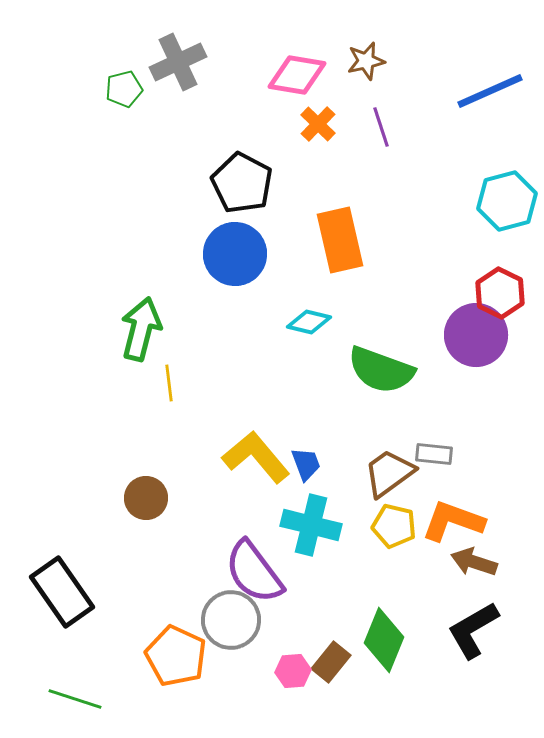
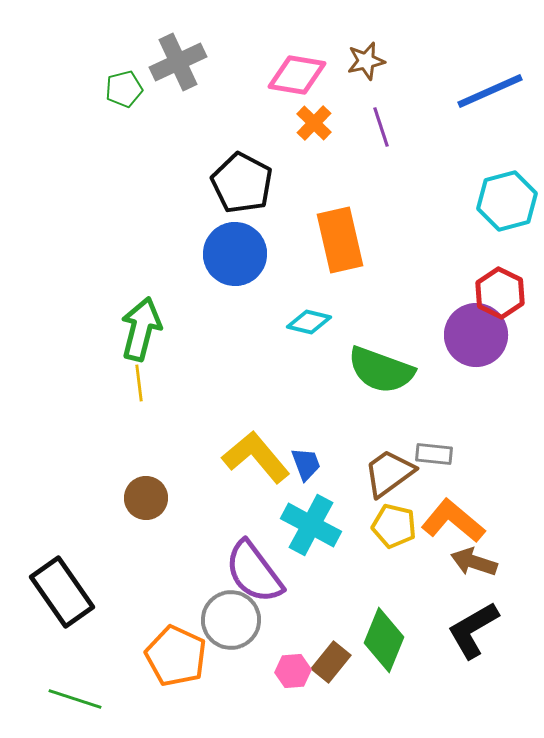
orange cross: moved 4 px left, 1 px up
yellow line: moved 30 px left
orange L-shape: rotated 20 degrees clockwise
cyan cross: rotated 14 degrees clockwise
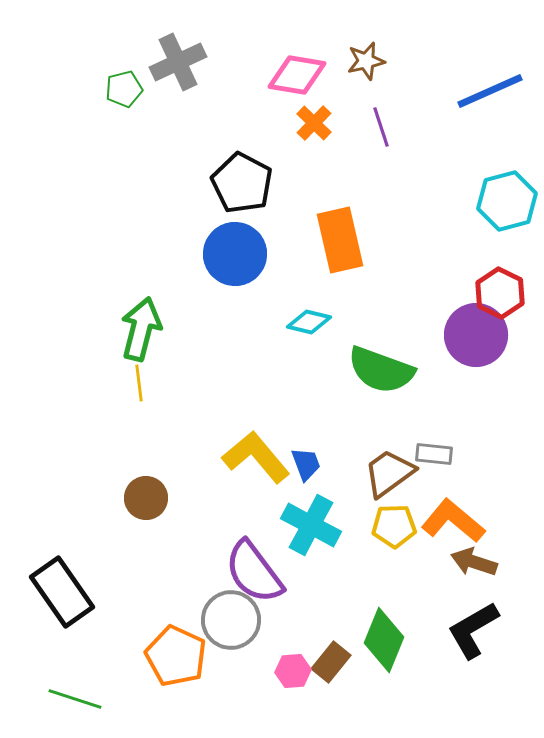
yellow pentagon: rotated 15 degrees counterclockwise
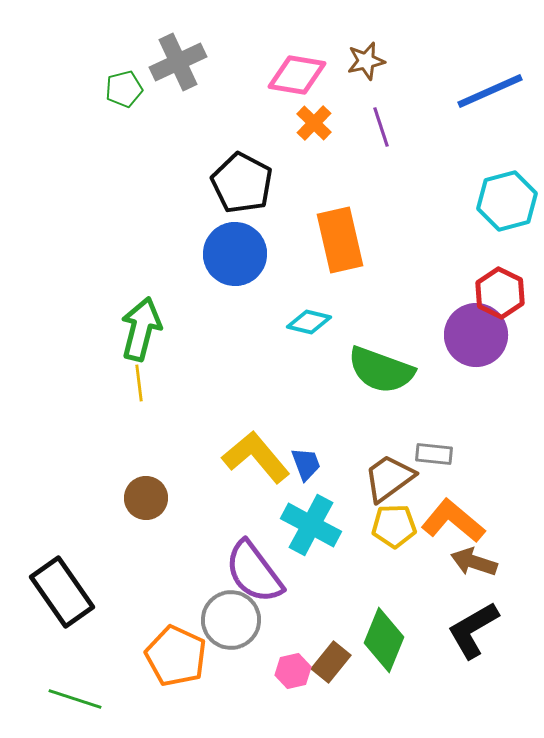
brown trapezoid: moved 5 px down
pink hexagon: rotated 8 degrees counterclockwise
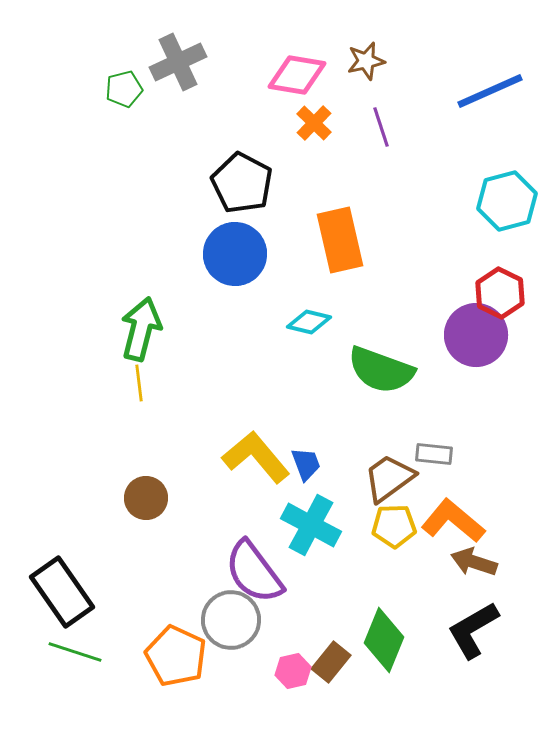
green line: moved 47 px up
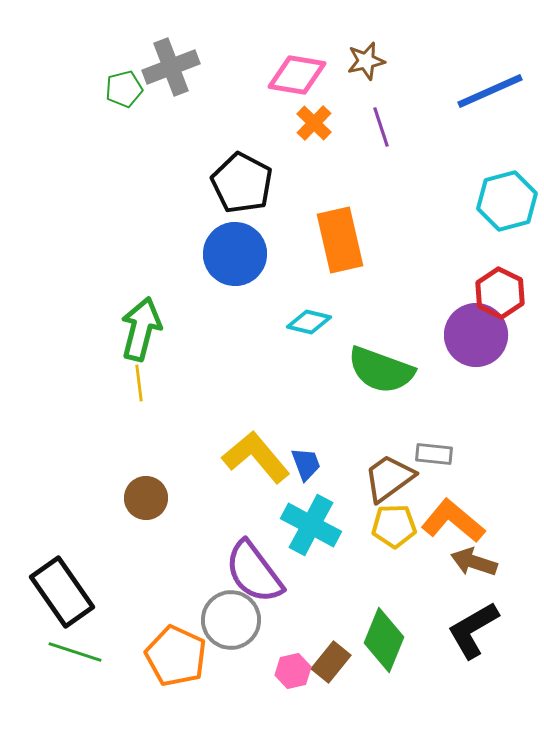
gray cross: moved 7 px left, 5 px down; rotated 4 degrees clockwise
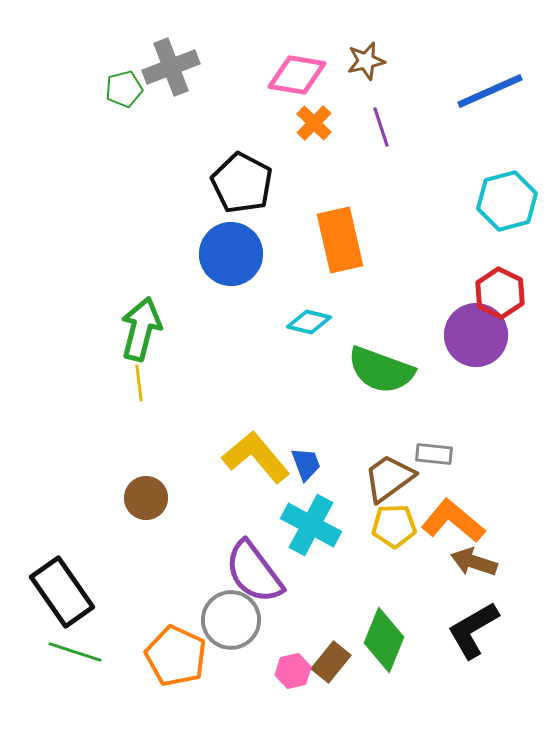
blue circle: moved 4 px left
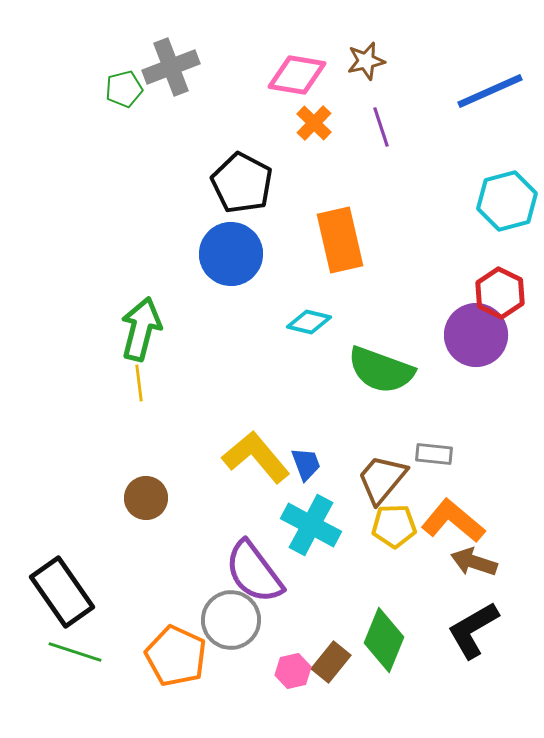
brown trapezoid: moved 7 px left, 1 px down; rotated 14 degrees counterclockwise
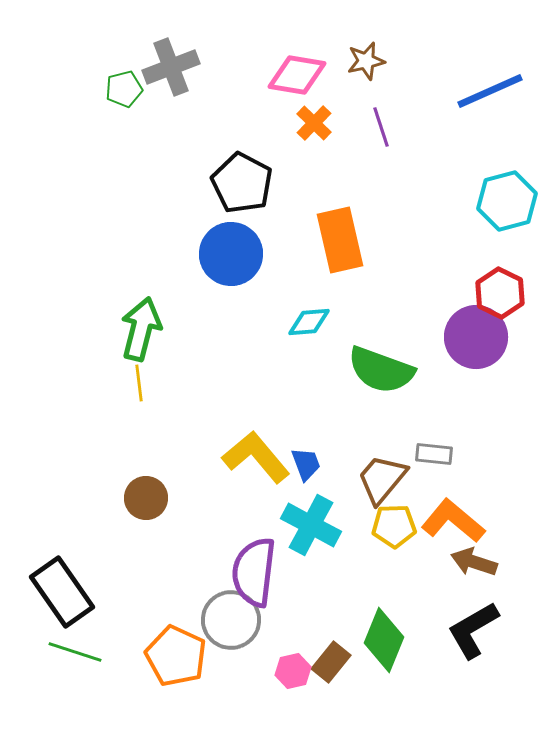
cyan diamond: rotated 18 degrees counterclockwise
purple circle: moved 2 px down
purple semicircle: rotated 44 degrees clockwise
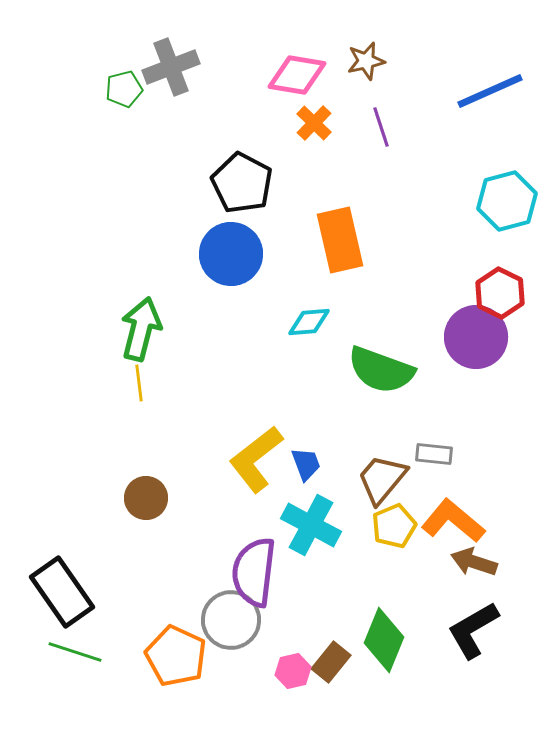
yellow L-shape: moved 2 px down; rotated 88 degrees counterclockwise
yellow pentagon: rotated 21 degrees counterclockwise
